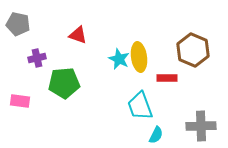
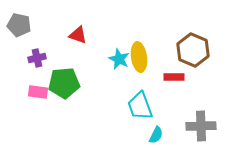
gray pentagon: moved 1 px right, 1 px down
red rectangle: moved 7 px right, 1 px up
pink rectangle: moved 18 px right, 9 px up
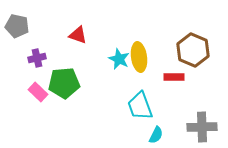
gray pentagon: moved 2 px left, 1 px down
pink rectangle: rotated 36 degrees clockwise
gray cross: moved 1 px right, 1 px down
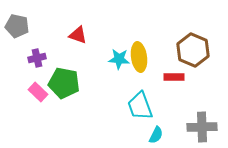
cyan star: rotated 20 degrees counterclockwise
green pentagon: rotated 16 degrees clockwise
